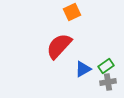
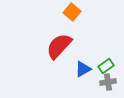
orange square: rotated 24 degrees counterclockwise
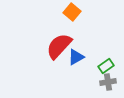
blue triangle: moved 7 px left, 12 px up
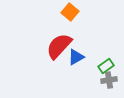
orange square: moved 2 px left
gray cross: moved 1 px right, 2 px up
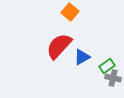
blue triangle: moved 6 px right
green rectangle: moved 1 px right
gray cross: moved 4 px right, 2 px up; rotated 21 degrees clockwise
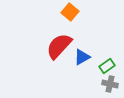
gray cross: moved 3 px left, 6 px down
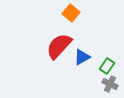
orange square: moved 1 px right, 1 px down
green rectangle: rotated 21 degrees counterclockwise
gray cross: rotated 14 degrees clockwise
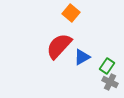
gray cross: moved 2 px up
